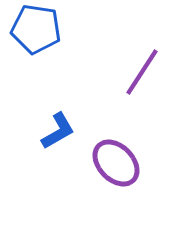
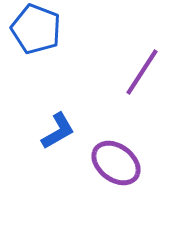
blue pentagon: rotated 12 degrees clockwise
purple ellipse: rotated 9 degrees counterclockwise
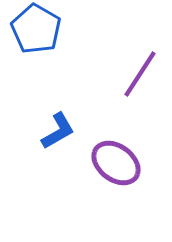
blue pentagon: rotated 9 degrees clockwise
purple line: moved 2 px left, 2 px down
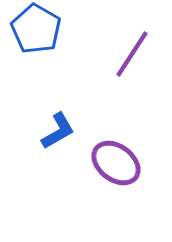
purple line: moved 8 px left, 20 px up
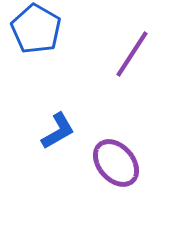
purple ellipse: rotated 12 degrees clockwise
